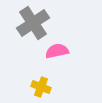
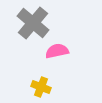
gray cross: rotated 16 degrees counterclockwise
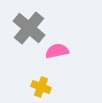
gray cross: moved 4 px left, 5 px down
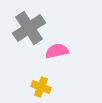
gray cross: rotated 16 degrees clockwise
